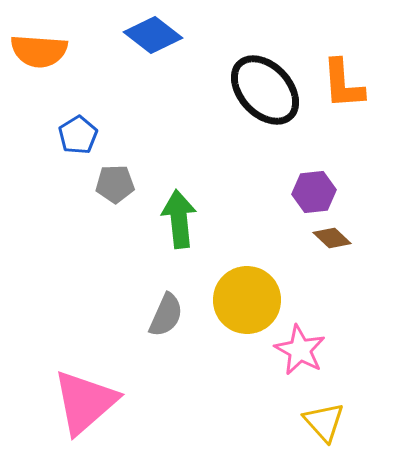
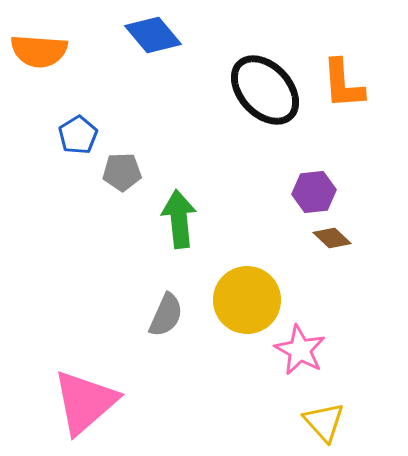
blue diamond: rotated 12 degrees clockwise
gray pentagon: moved 7 px right, 12 px up
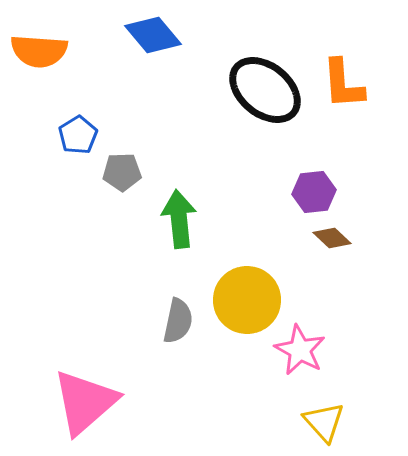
black ellipse: rotated 8 degrees counterclockwise
gray semicircle: moved 12 px right, 6 px down; rotated 12 degrees counterclockwise
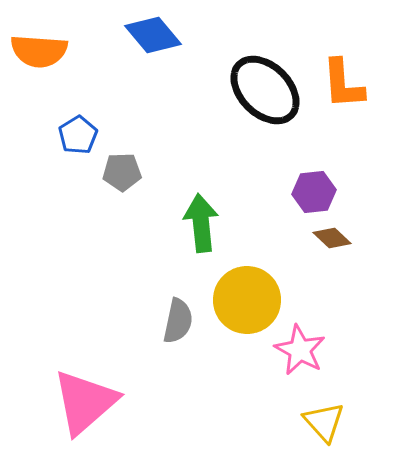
black ellipse: rotated 6 degrees clockwise
green arrow: moved 22 px right, 4 px down
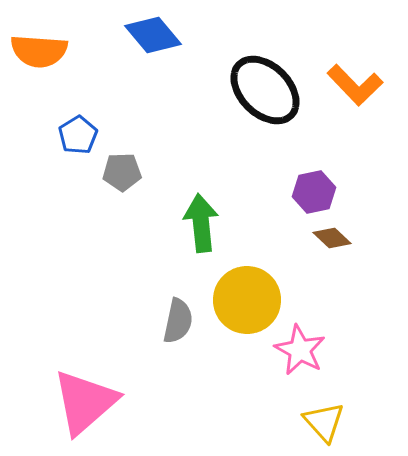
orange L-shape: moved 12 px right, 1 px down; rotated 40 degrees counterclockwise
purple hexagon: rotated 6 degrees counterclockwise
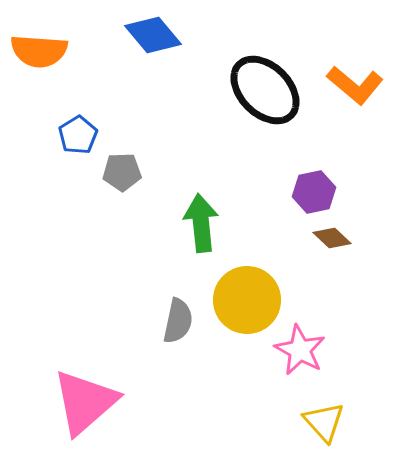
orange L-shape: rotated 6 degrees counterclockwise
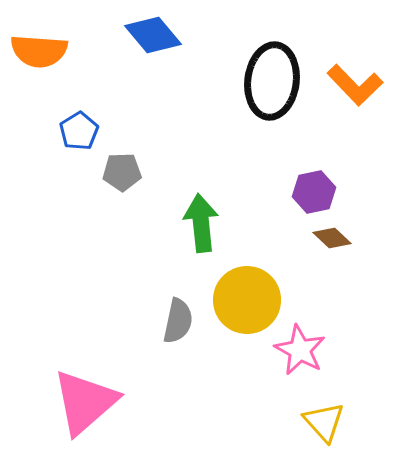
orange L-shape: rotated 6 degrees clockwise
black ellipse: moved 7 px right, 9 px up; rotated 52 degrees clockwise
blue pentagon: moved 1 px right, 4 px up
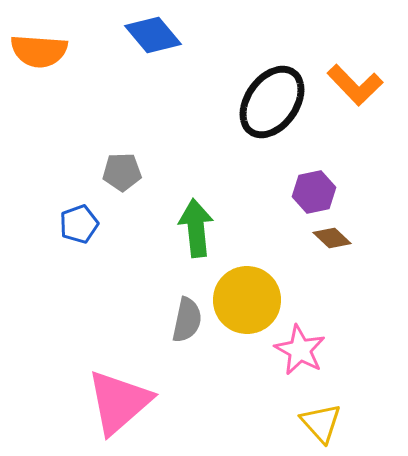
black ellipse: moved 21 px down; rotated 28 degrees clockwise
blue pentagon: moved 93 px down; rotated 12 degrees clockwise
green arrow: moved 5 px left, 5 px down
gray semicircle: moved 9 px right, 1 px up
pink triangle: moved 34 px right
yellow triangle: moved 3 px left, 1 px down
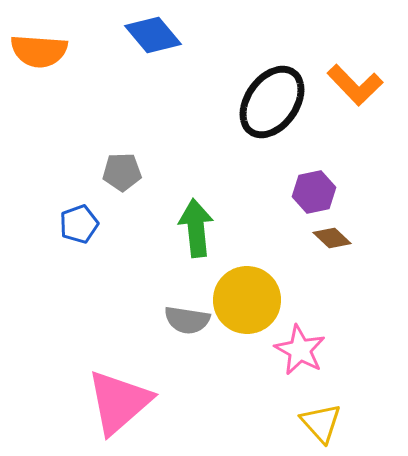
gray semicircle: rotated 87 degrees clockwise
